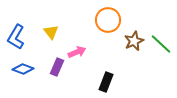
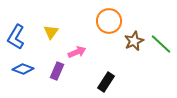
orange circle: moved 1 px right, 1 px down
yellow triangle: rotated 14 degrees clockwise
purple rectangle: moved 4 px down
black rectangle: rotated 12 degrees clockwise
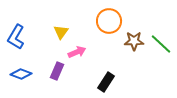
yellow triangle: moved 10 px right
brown star: rotated 24 degrees clockwise
blue diamond: moved 2 px left, 5 px down
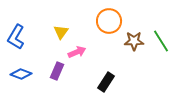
green line: moved 3 px up; rotated 15 degrees clockwise
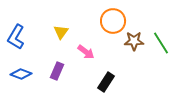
orange circle: moved 4 px right
green line: moved 2 px down
pink arrow: moved 9 px right; rotated 60 degrees clockwise
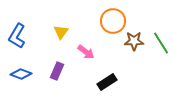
blue L-shape: moved 1 px right, 1 px up
black rectangle: moved 1 px right; rotated 24 degrees clockwise
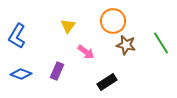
yellow triangle: moved 7 px right, 6 px up
brown star: moved 8 px left, 4 px down; rotated 12 degrees clockwise
